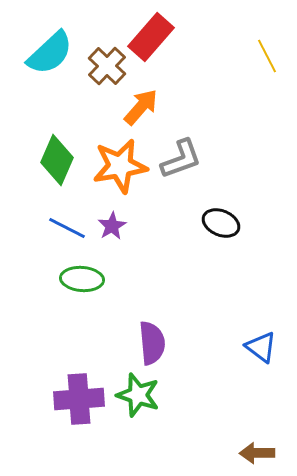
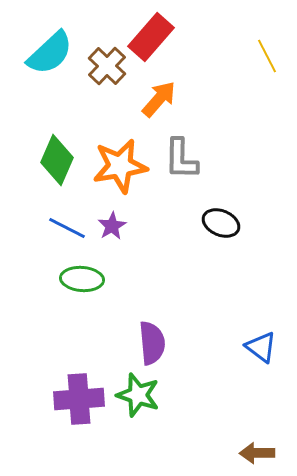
orange arrow: moved 18 px right, 8 px up
gray L-shape: rotated 111 degrees clockwise
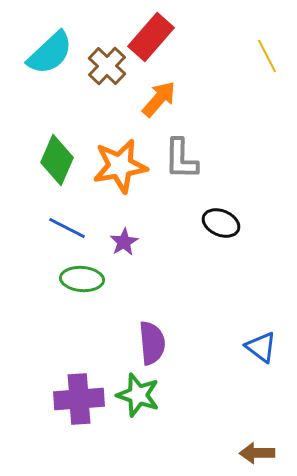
purple star: moved 12 px right, 16 px down
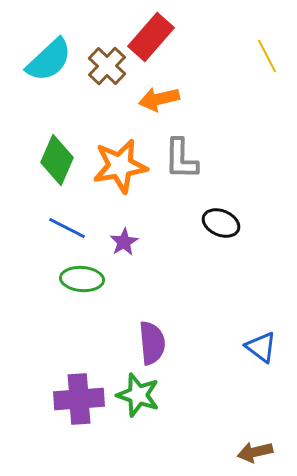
cyan semicircle: moved 1 px left, 7 px down
orange arrow: rotated 144 degrees counterclockwise
brown arrow: moved 2 px left, 1 px up; rotated 12 degrees counterclockwise
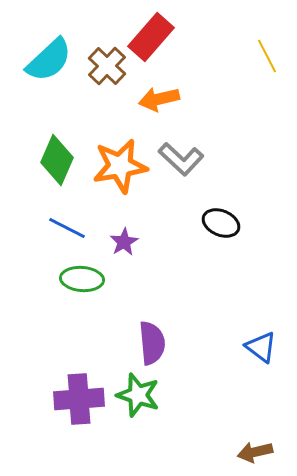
gray L-shape: rotated 48 degrees counterclockwise
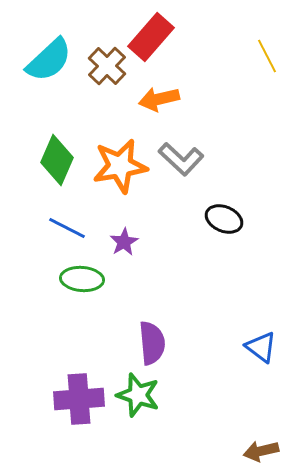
black ellipse: moved 3 px right, 4 px up
brown arrow: moved 6 px right, 1 px up
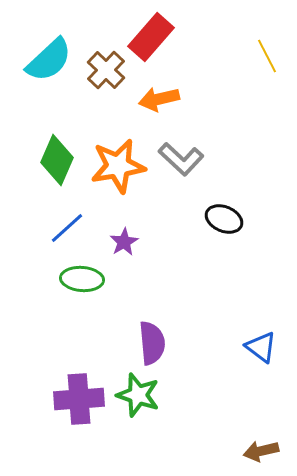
brown cross: moved 1 px left, 4 px down
orange star: moved 2 px left
blue line: rotated 69 degrees counterclockwise
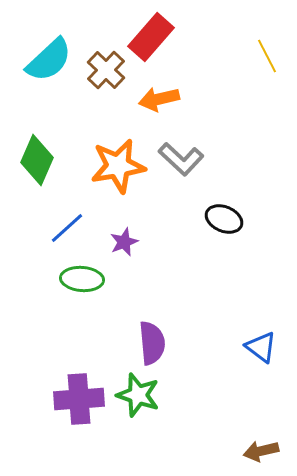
green diamond: moved 20 px left
purple star: rotated 8 degrees clockwise
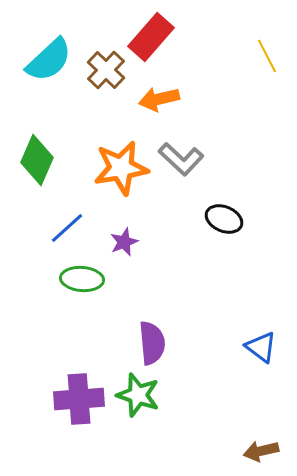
orange star: moved 3 px right, 2 px down
